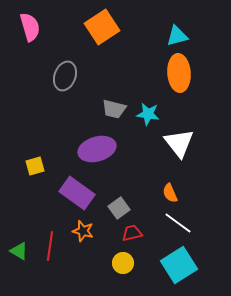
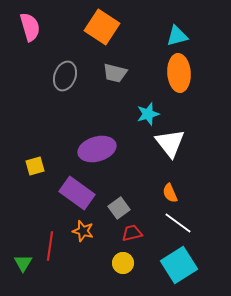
orange square: rotated 24 degrees counterclockwise
gray trapezoid: moved 1 px right, 36 px up
cyan star: rotated 25 degrees counterclockwise
white triangle: moved 9 px left
green triangle: moved 4 px right, 12 px down; rotated 30 degrees clockwise
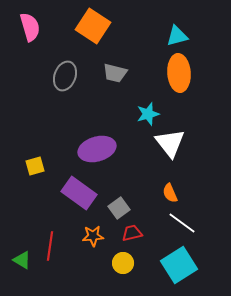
orange square: moved 9 px left, 1 px up
purple rectangle: moved 2 px right
white line: moved 4 px right
orange star: moved 10 px right, 5 px down; rotated 20 degrees counterclockwise
green triangle: moved 1 px left, 3 px up; rotated 30 degrees counterclockwise
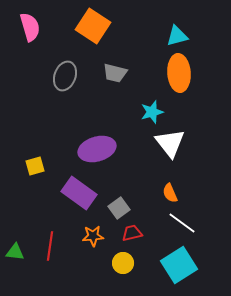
cyan star: moved 4 px right, 2 px up
green triangle: moved 7 px left, 8 px up; rotated 24 degrees counterclockwise
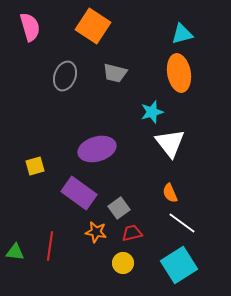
cyan triangle: moved 5 px right, 2 px up
orange ellipse: rotated 6 degrees counterclockwise
orange star: moved 3 px right, 4 px up; rotated 15 degrees clockwise
